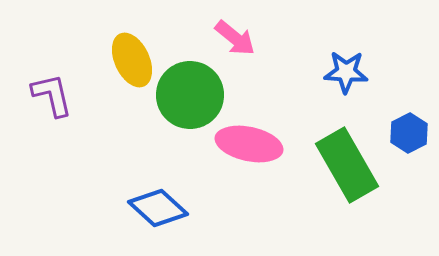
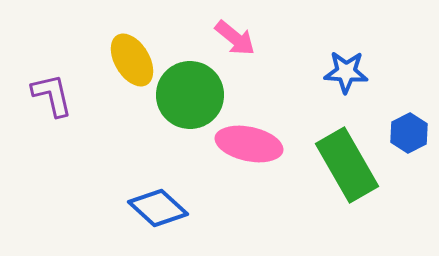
yellow ellipse: rotated 6 degrees counterclockwise
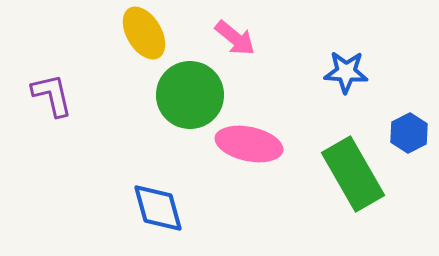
yellow ellipse: moved 12 px right, 27 px up
green rectangle: moved 6 px right, 9 px down
blue diamond: rotated 32 degrees clockwise
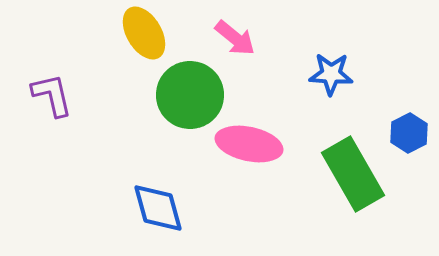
blue star: moved 15 px left, 2 px down
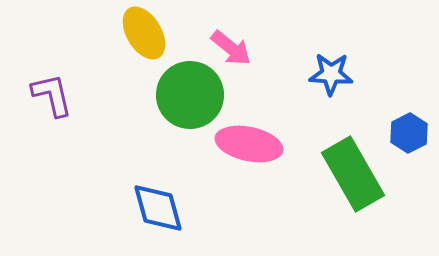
pink arrow: moved 4 px left, 10 px down
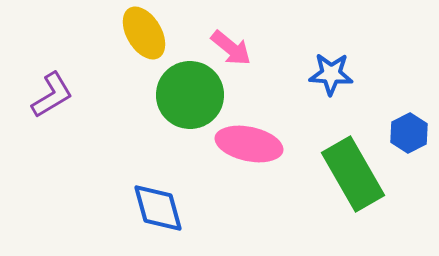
purple L-shape: rotated 72 degrees clockwise
